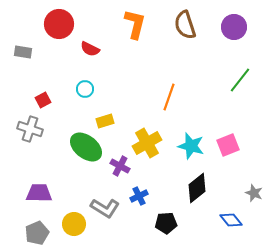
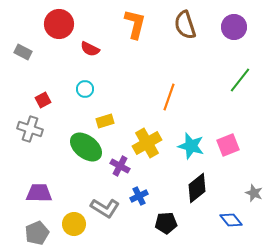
gray rectangle: rotated 18 degrees clockwise
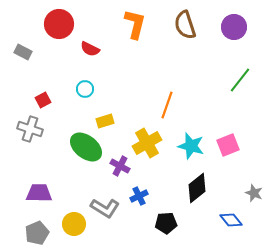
orange line: moved 2 px left, 8 px down
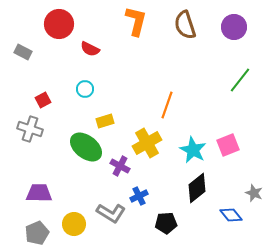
orange L-shape: moved 1 px right, 3 px up
cyan star: moved 2 px right, 4 px down; rotated 12 degrees clockwise
gray L-shape: moved 6 px right, 5 px down
blue diamond: moved 5 px up
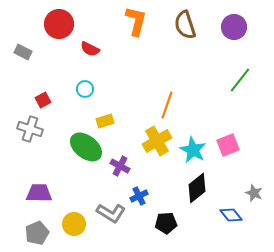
yellow cross: moved 10 px right, 2 px up
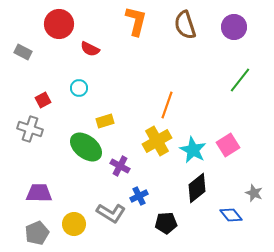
cyan circle: moved 6 px left, 1 px up
pink square: rotated 10 degrees counterclockwise
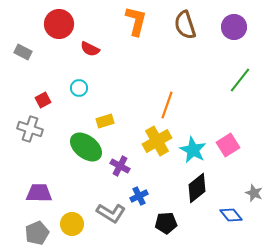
yellow circle: moved 2 px left
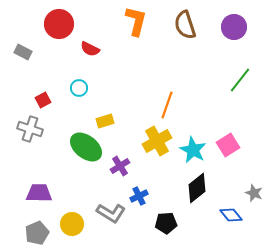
purple cross: rotated 30 degrees clockwise
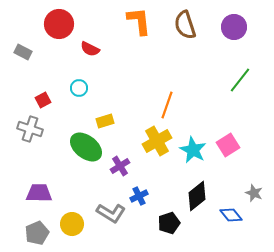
orange L-shape: moved 3 px right; rotated 20 degrees counterclockwise
black diamond: moved 8 px down
black pentagon: moved 3 px right; rotated 15 degrees counterclockwise
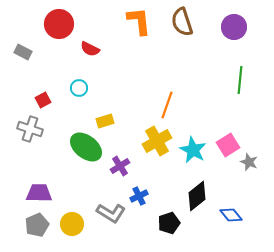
brown semicircle: moved 3 px left, 3 px up
green line: rotated 32 degrees counterclockwise
gray star: moved 5 px left, 31 px up
gray pentagon: moved 8 px up
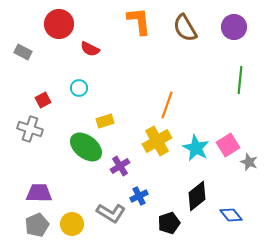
brown semicircle: moved 3 px right, 6 px down; rotated 12 degrees counterclockwise
cyan star: moved 3 px right, 2 px up
